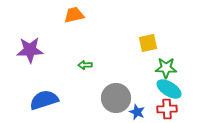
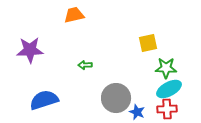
cyan ellipse: rotated 60 degrees counterclockwise
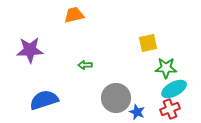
cyan ellipse: moved 5 px right
red cross: moved 3 px right; rotated 18 degrees counterclockwise
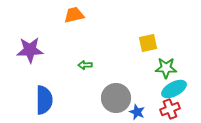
blue semicircle: rotated 108 degrees clockwise
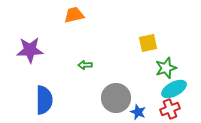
green star: rotated 20 degrees counterclockwise
blue star: moved 1 px right
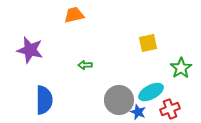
purple star: rotated 16 degrees clockwise
green star: moved 15 px right; rotated 15 degrees counterclockwise
cyan ellipse: moved 23 px left, 3 px down
gray circle: moved 3 px right, 2 px down
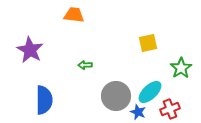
orange trapezoid: rotated 20 degrees clockwise
purple star: rotated 16 degrees clockwise
cyan ellipse: moved 1 px left; rotated 15 degrees counterclockwise
gray circle: moved 3 px left, 4 px up
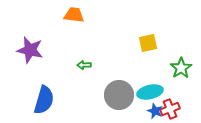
purple star: rotated 16 degrees counterclockwise
green arrow: moved 1 px left
cyan ellipse: rotated 30 degrees clockwise
gray circle: moved 3 px right, 1 px up
blue semicircle: rotated 16 degrees clockwise
blue star: moved 17 px right, 1 px up
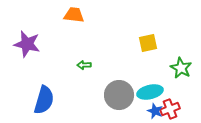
purple star: moved 3 px left, 6 px up
green star: rotated 10 degrees counterclockwise
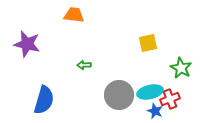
red cross: moved 10 px up
